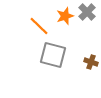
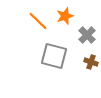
gray cross: moved 23 px down
orange line: moved 1 px left, 5 px up
gray square: moved 1 px right, 1 px down
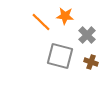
orange star: rotated 24 degrees clockwise
orange line: moved 3 px right, 1 px down
gray square: moved 6 px right
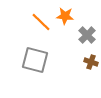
gray square: moved 25 px left, 4 px down
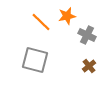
orange star: moved 2 px right; rotated 18 degrees counterclockwise
gray cross: rotated 18 degrees counterclockwise
brown cross: moved 2 px left, 4 px down; rotated 32 degrees clockwise
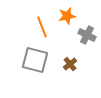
orange line: moved 1 px right, 5 px down; rotated 25 degrees clockwise
brown cross: moved 19 px left, 2 px up
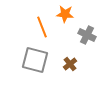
orange star: moved 2 px left, 2 px up; rotated 18 degrees clockwise
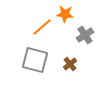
orange line: rotated 70 degrees clockwise
gray cross: moved 2 px left; rotated 30 degrees clockwise
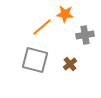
gray cross: rotated 24 degrees clockwise
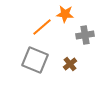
gray square: rotated 8 degrees clockwise
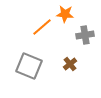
gray square: moved 6 px left, 6 px down
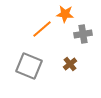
orange line: moved 2 px down
gray cross: moved 2 px left, 1 px up
